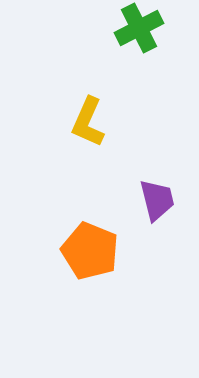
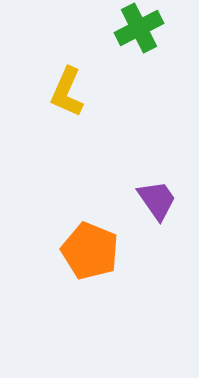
yellow L-shape: moved 21 px left, 30 px up
purple trapezoid: rotated 21 degrees counterclockwise
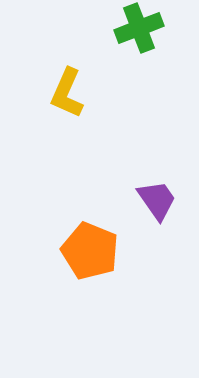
green cross: rotated 6 degrees clockwise
yellow L-shape: moved 1 px down
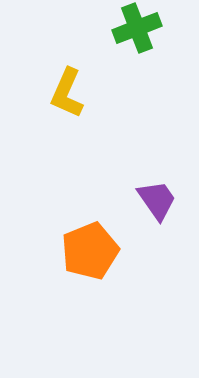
green cross: moved 2 px left
orange pentagon: rotated 28 degrees clockwise
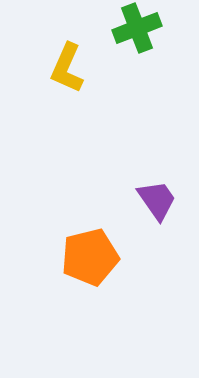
yellow L-shape: moved 25 px up
orange pentagon: moved 6 px down; rotated 8 degrees clockwise
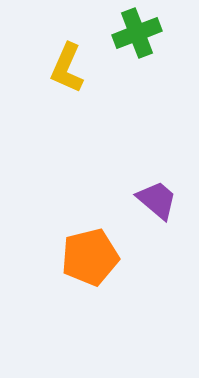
green cross: moved 5 px down
purple trapezoid: rotated 15 degrees counterclockwise
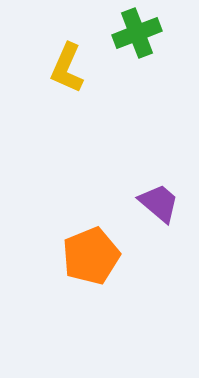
purple trapezoid: moved 2 px right, 3 px down
orange pentagon: moved 1 px right, 1 px up; rotated 8 degrees counterclockwise
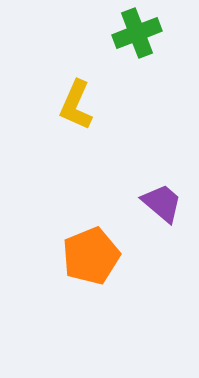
yellow L-shape: moved 9 px right, 37 px down
purple trapezoid: moved 3 px right
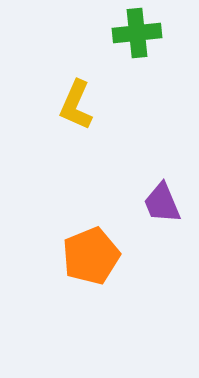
green cross: rotated 15 degrees clockwise
purple trapezoid: rotated 153 degrees counterclockwise
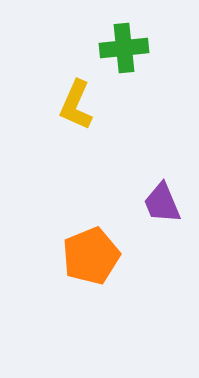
green cross: moved 13 px left, 15 px down
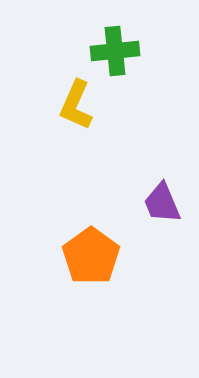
green cross: moved 9 px left, 3 px down
orange pentagon: rotated 14 degrees counterclockwise
